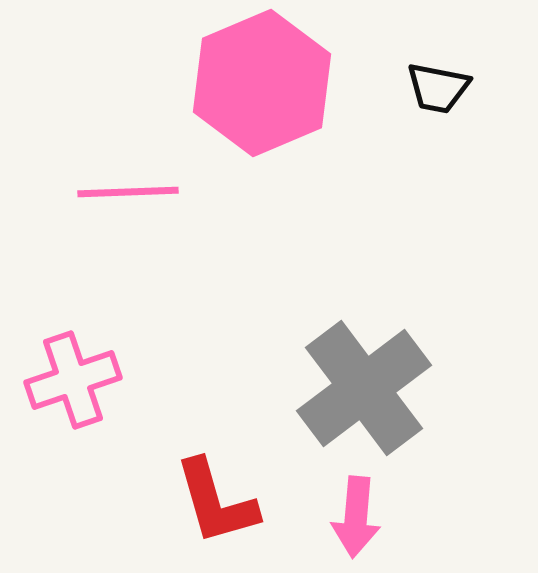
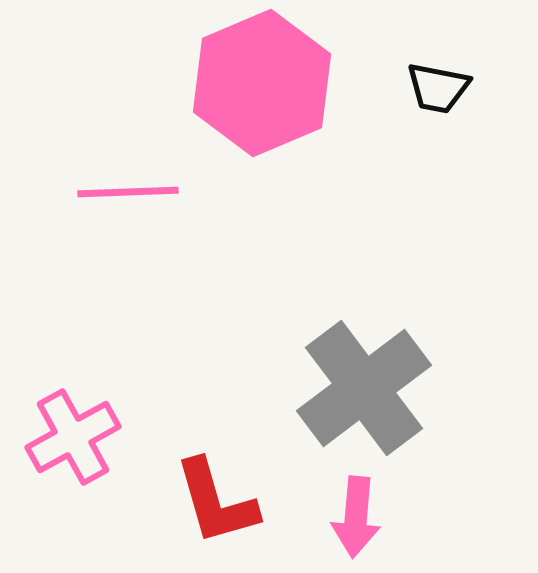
pink cross: moved 57 px down; rotated 10 degrees counterclockwise
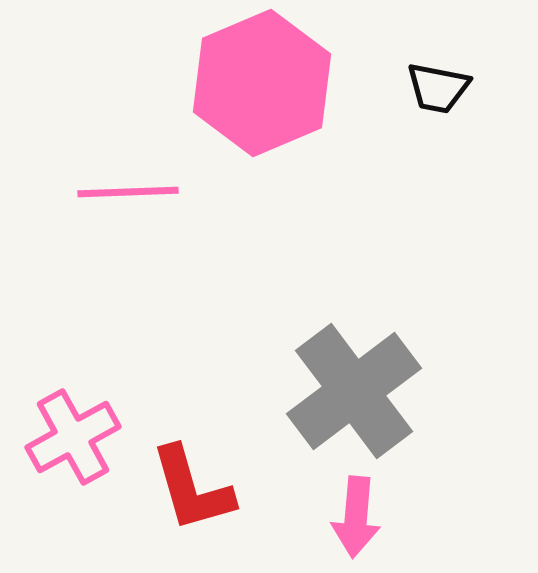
gray cross: moved 10 px left, 3 px down
red L-shape: moved 24 px left, 13 px up
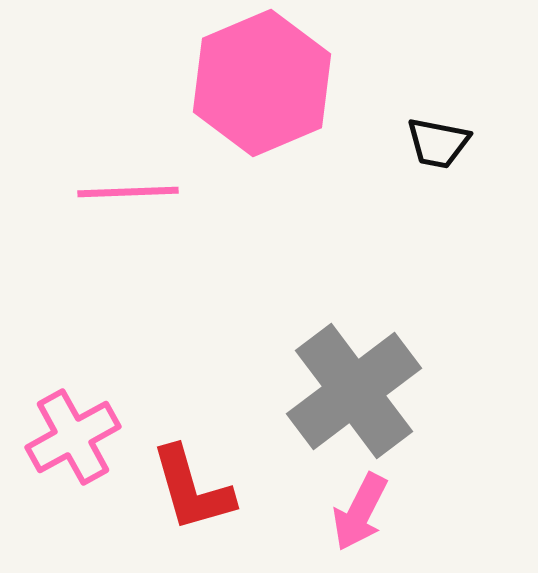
black trapezoid: moved 55 px down
pink arrow: moved 4 px right, 5 px up; rotated 22 degrees clockwise
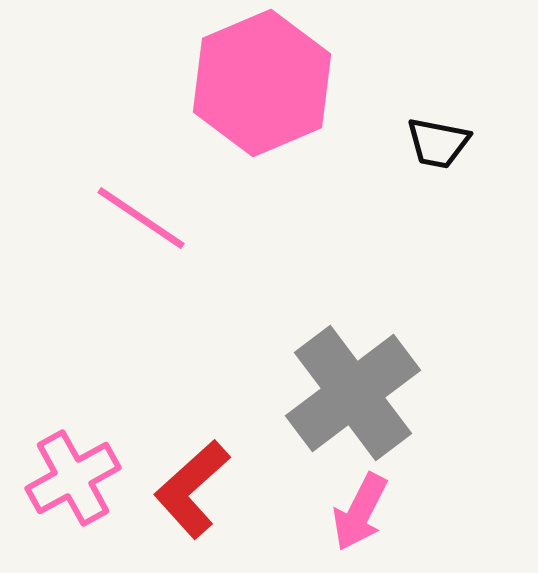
pink line: moved 13 px right, 26 px down; rotated 36 degrees clockwise
gray cross: moved 1 px left, 2 px down
pink cross: moved 41 px down
red L-shape: rotated 64 degrees clockwise
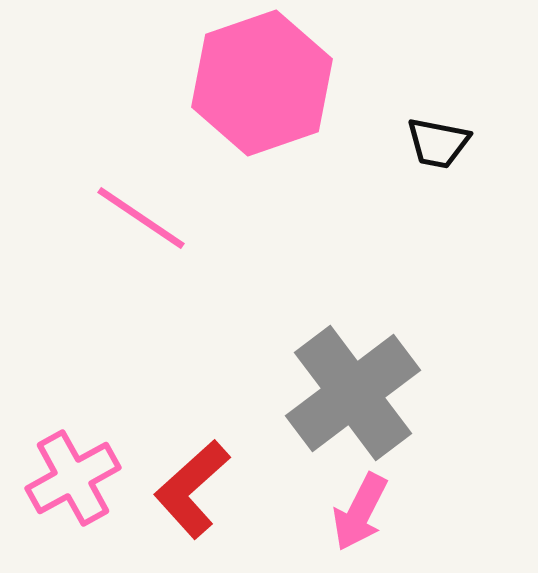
pink hexagon: rotated 4 degrees clockwise
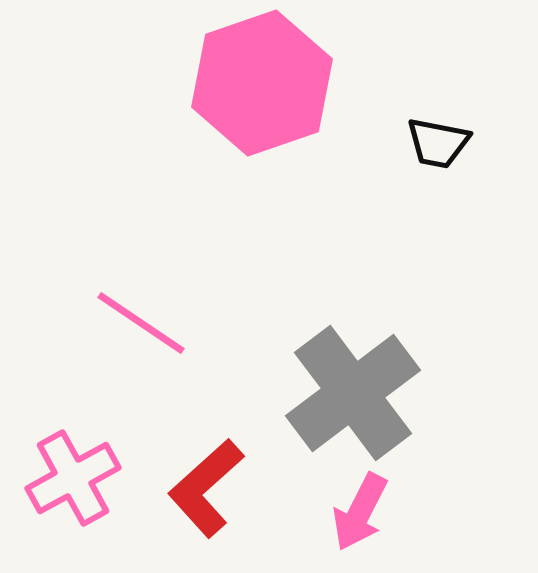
pink line: moved 105 px down
red L-shape: moved 14 px right, 1 px up
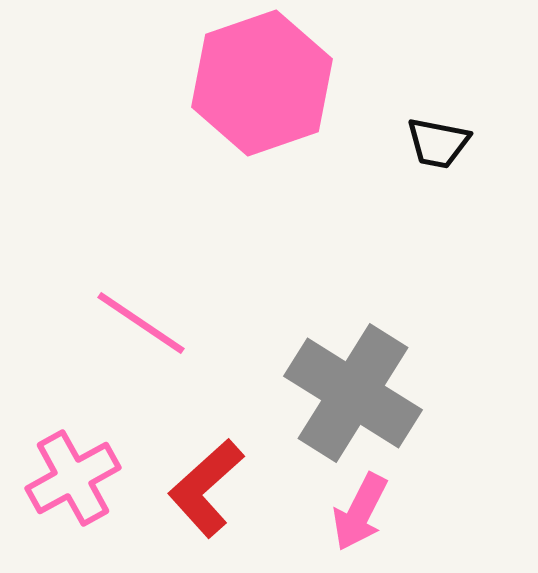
gray cross: rotated 21 degrees counterclockwise
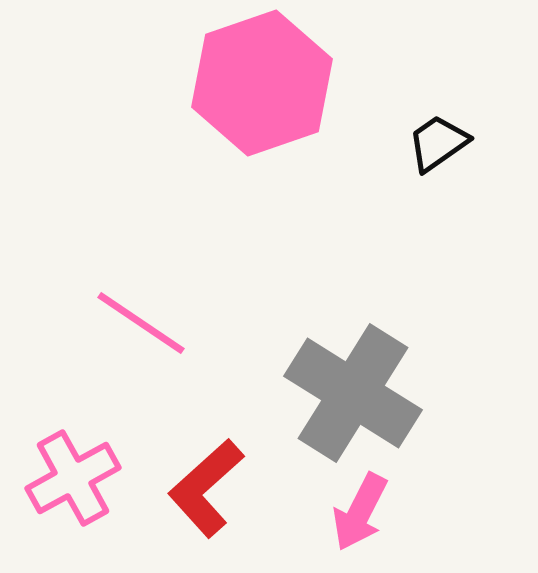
black trapezoid: rotated 134 degrees clockwise
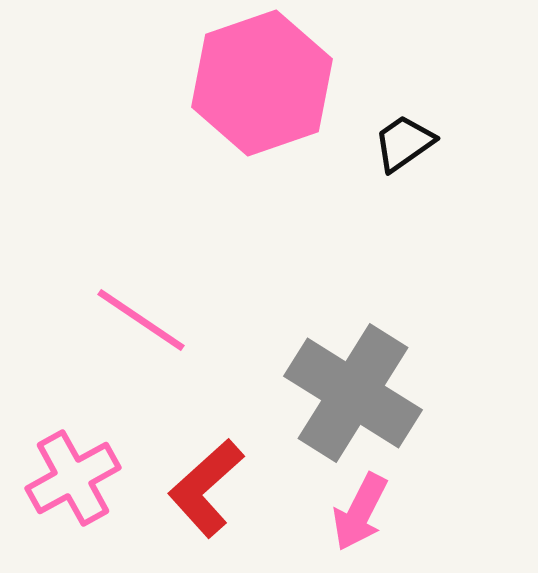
black trapezoid: moved 34 px left
pink line: moved 3 px up
